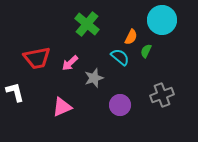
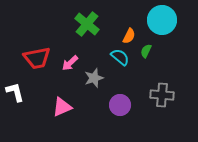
orange semicircle: moved 2 px left, 1 px up
gray cross: rotated 25 degrees clockwise
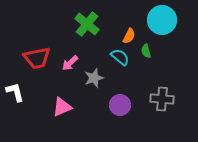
green semicircle: rotated 40 degrees counterclockwise
gray cross: moved 4 px down
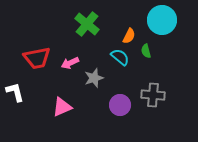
pink arrow: rotated 18 degrees clockwise
gray cross: moved 9 px left, 4 px up
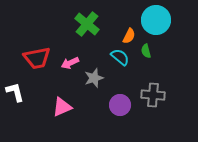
cyan circle: moved 6 px left
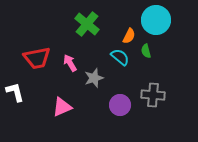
pink arrow: rotated 84 degrees clockwise
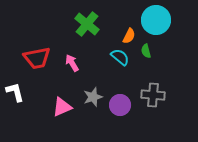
pink arrow: moved 2 px right
gray star: moved 1 px left, 19 px down
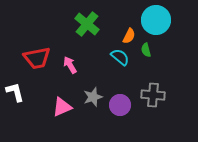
green semicircle: moved 1 px up
pink arrow: moved 2 px left, 2 px down
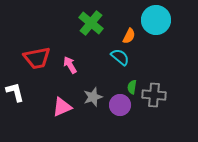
green cross: moved 4 px right, 1 px up
green semicircle: moved 14 px left, 37 px down; rotated 24 degrees clockwise
gray cross: moved 1 px right
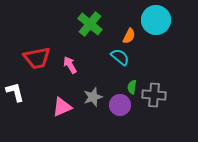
green cross: moved 1 px left, 1 px down
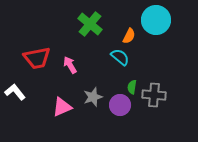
white L-shape: rotated 25 degrees counterclockwise
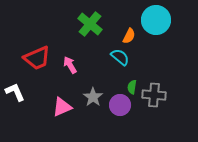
red trapezoid: rotated 12 degrees counterclockwise
white L-shape: rotated 15 degrees clockwise
gray star: rotated 18 degrees counterclockwise
